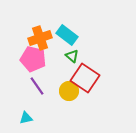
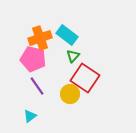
green triangle: moved 1 px right; rotated 32 degrees clockwise
yellow circle: moved 1 px right, 3 px down
cyan triangle: moved 4 px right, 2 px up; rotated 24 degrees counterclockwise
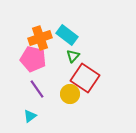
purple line: moved 3 px down
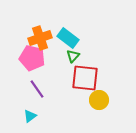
cyan rectangle: moved 1 px right, 3 px down
pink pentagon: moved 1 px left, 1 px up
red square: rotated 28 degrees counterclockwise
yellow circle: moved 29 px right, 6 px down
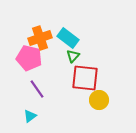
pink pentagon: moved 3 px left
